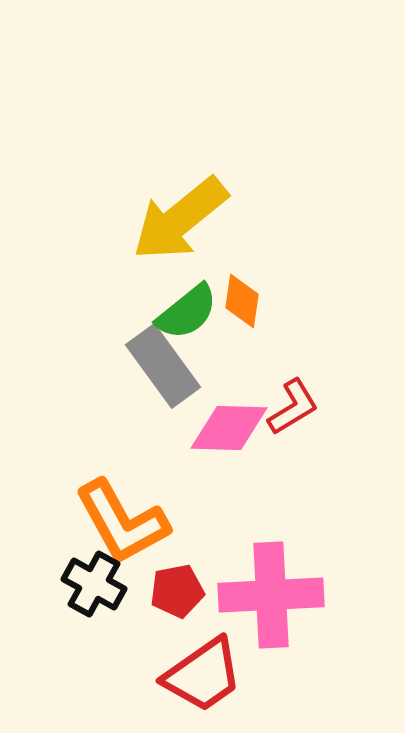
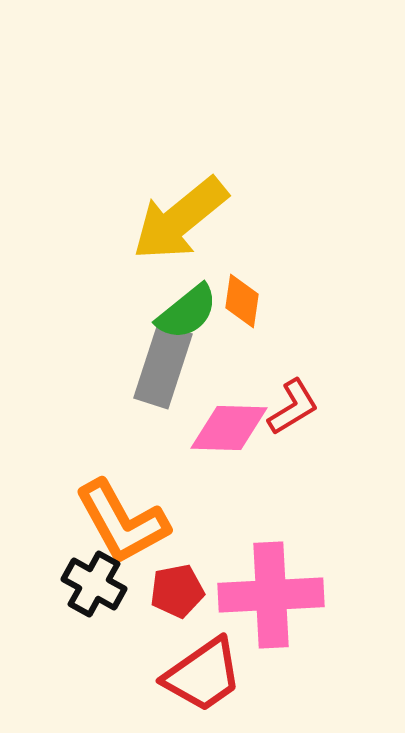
gray rectangle: rotated 54 degrees clockwise
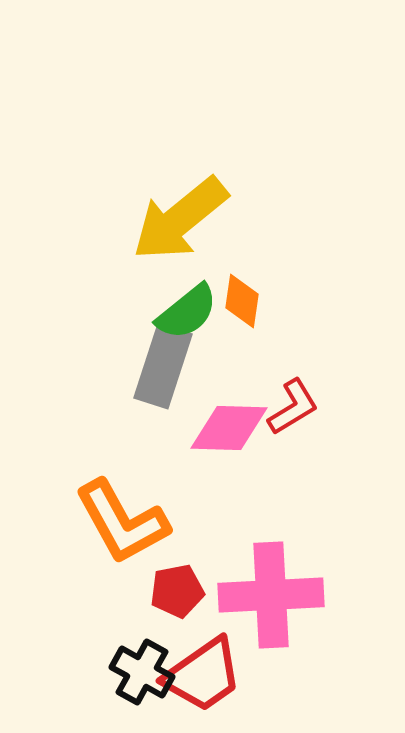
black cross: moved 48 px right, 88 px down
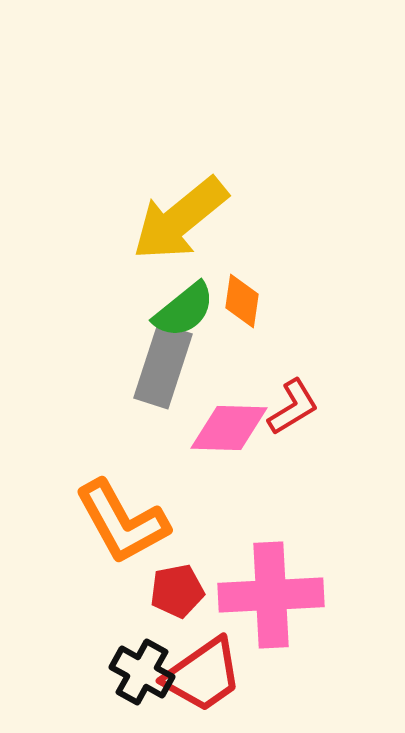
green semicircle: moved 3 px left, 2 px up
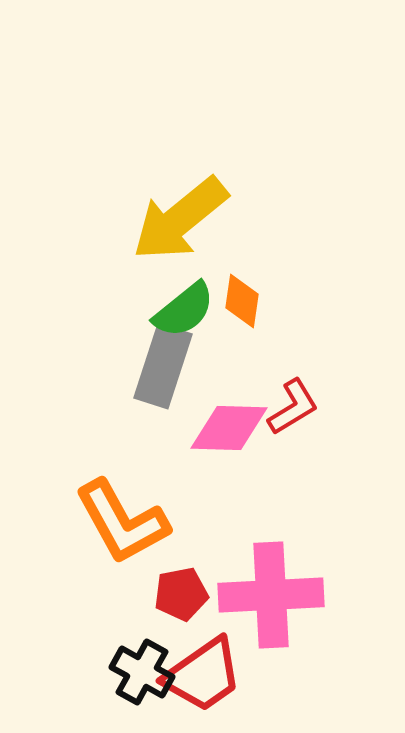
red pentagon: moved 4 px right, 3 px down
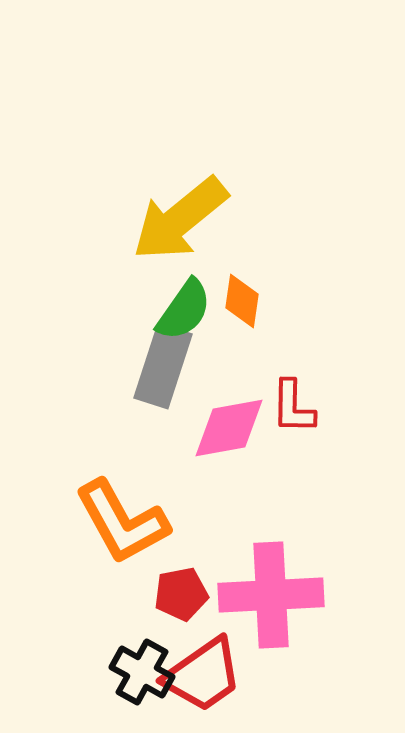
green semicircle: rotated 16 degrees counterclockwise
red L-shape: rotated 122 degrees clockwise
pink diamond: rotated 12 degrees counterclockwise
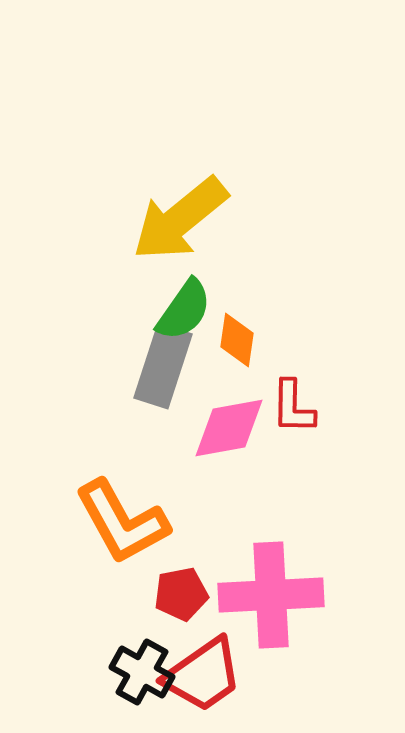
orange diamond: moved 5 px left, 39 px down
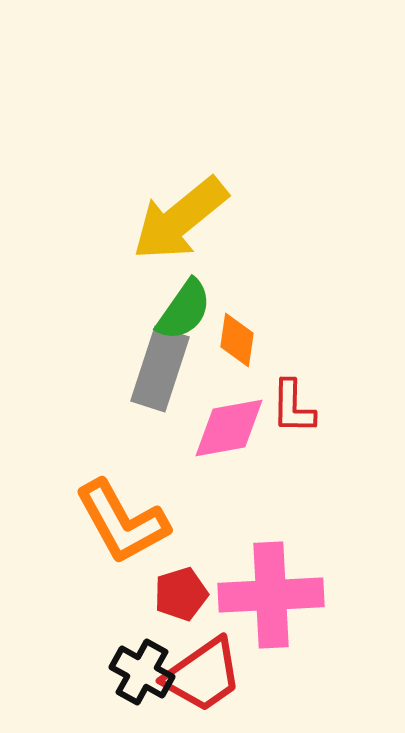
gray rectangle: moved 3 px left, 3 px down
red pentagon: rotated 6 degrees counterclockwise
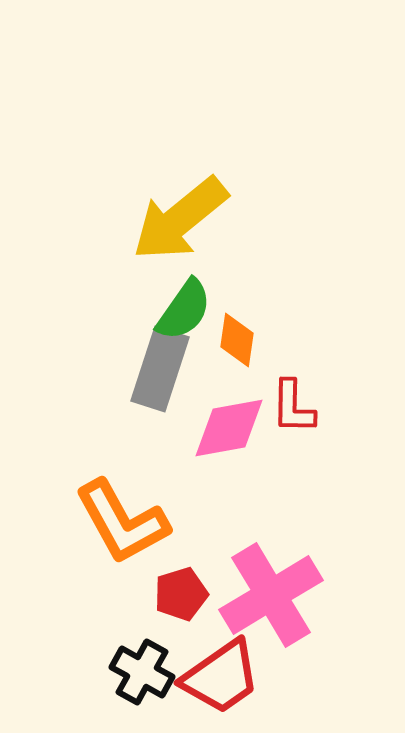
pink cross: rotated 28 degrees counterclockwise
red trapezoid: moved 18 px right, 2 px down
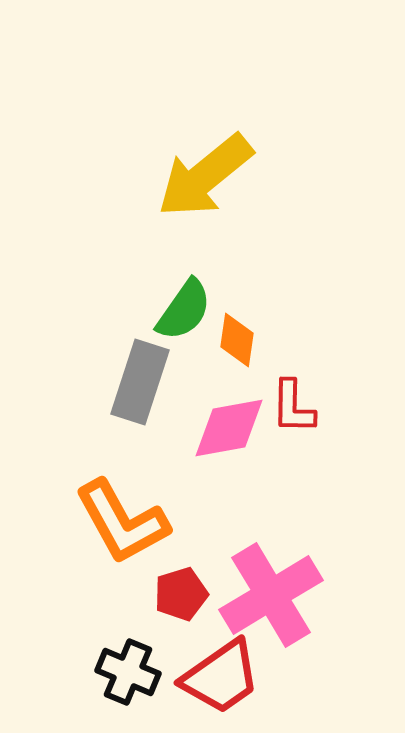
yellow arrow: moved 25 px right, 43 px up
gray rectangle: moved 20 px left, 13 px down
black cross: moved 14 px left; rotated 6 degrees counterclockwise
